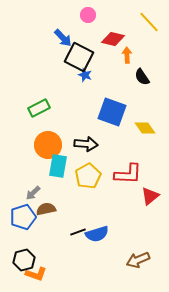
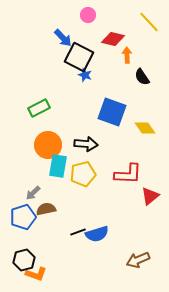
yellow pentagon: moved 5 px left, 2 px up; rotated 15 degrees clockwise
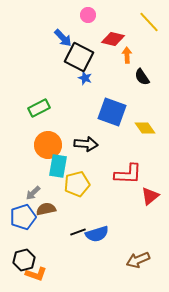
blue star: moved 3 px down
yellow pentagon: moved 6 px left, 10 px down
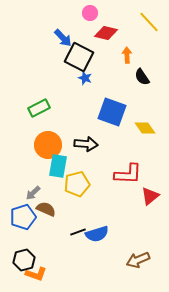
pink circle: moved 2 px right, 2 px up
red diamond: moved 7 px left, 6 px up
brown semicircle: rotated 36 degrees clockwise
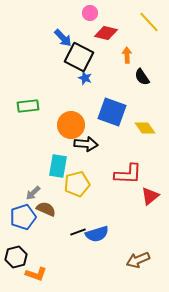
green rectangle: moved 11 px left, 2 px up; rotated 20 degrees clockwise
orange circle: moved 23 px right, 20 px up
black hexagon: moved 8 px left, 3 px up
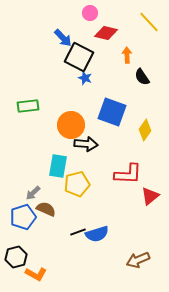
yellow diamond: moved 2 px down; rotated 70 degrees clockwise
orange L-shape: rotated 10 degrees clockwise
